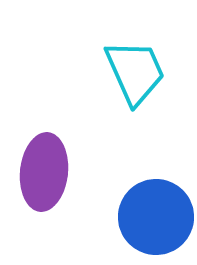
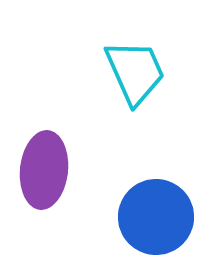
purple ellipse: moved 2 px up
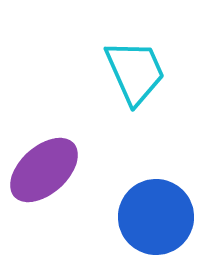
purple ellipse: rotated 42 degrees clockwise
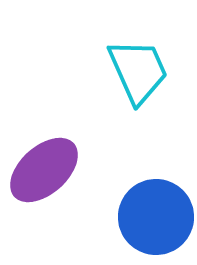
cyan trapezoid: moved 3 px right, 1 px up
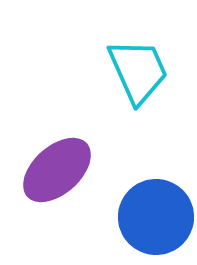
purple ellipse: moved 13 px right
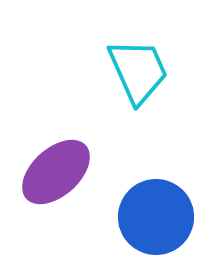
purple ellipse: moved 1 px left, 2 px down
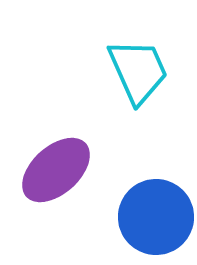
purple ellipse: moved 2 px up
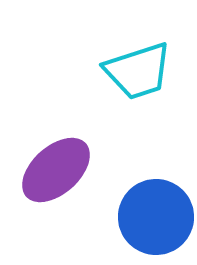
cyan trapezoid: rotated 96 degrees clockwise
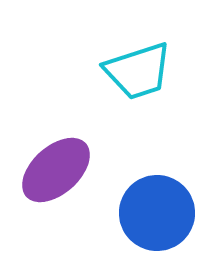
blue circle: moved 1 px right, 4 px up
